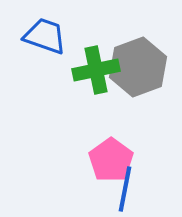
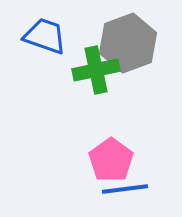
gray hexagon: moved 10 px left, 24 px up
blue line: rotated 72 degrees clockwise
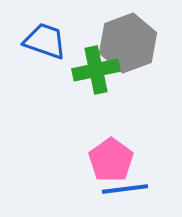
blue trapezoid: moved 5 px down
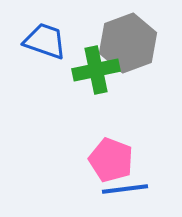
pink pentagon: rotated 15 degrees counterclockwise
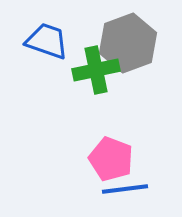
blue trapezoid: moved 2 px right
pink pentagon: moved 1 px up
